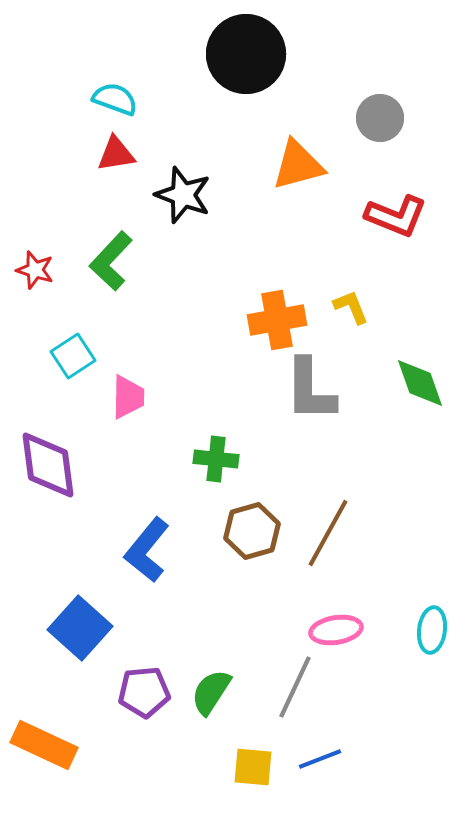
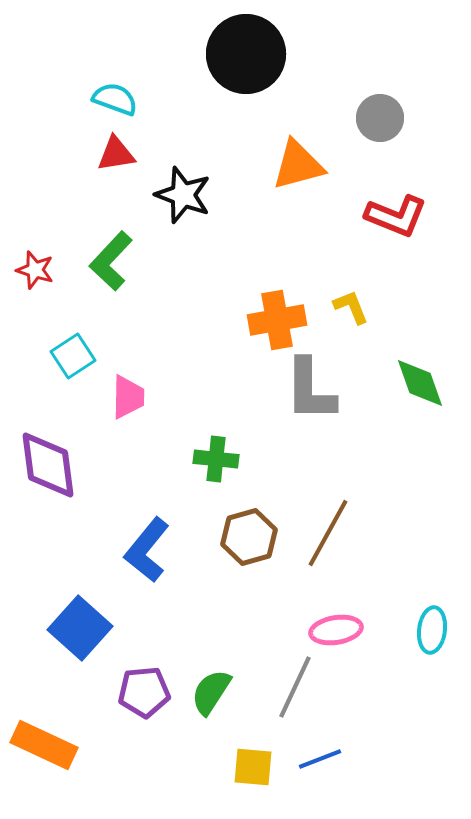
brown hexagon: moved 3 px left, 6 px down
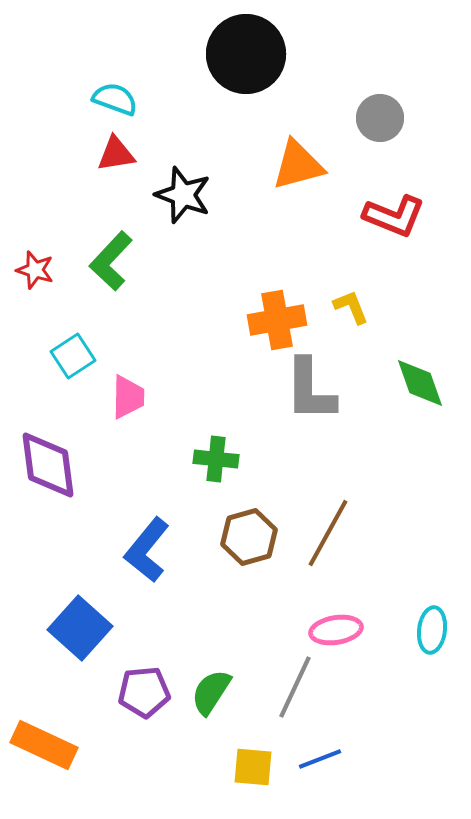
red L-shape: moved 2 px left
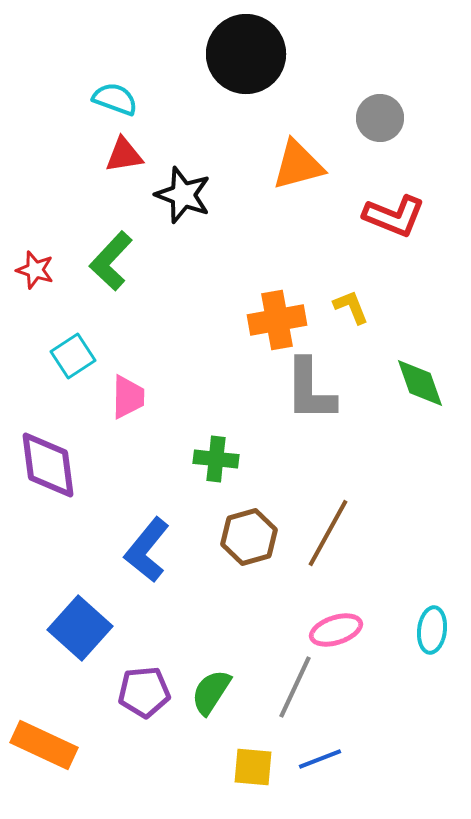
red triangle: moved 8 px right, 1 px down
pink ellipse: rotated 9 degrees counterclockwise
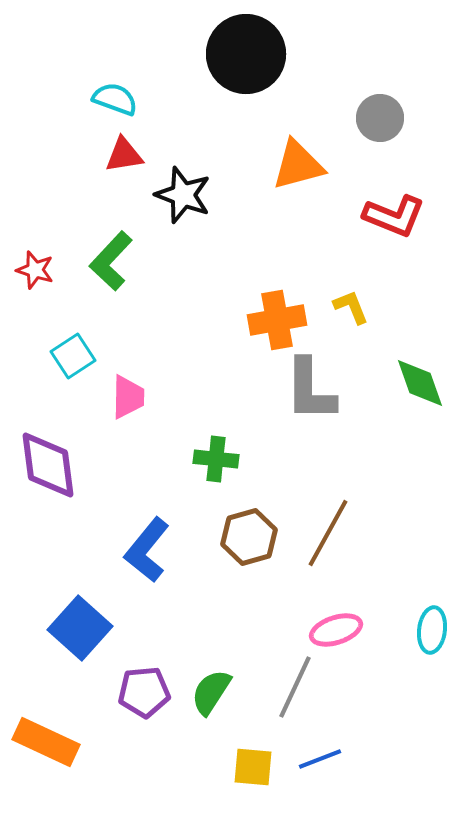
orange rectangle: moved 2 px right, 3 px up
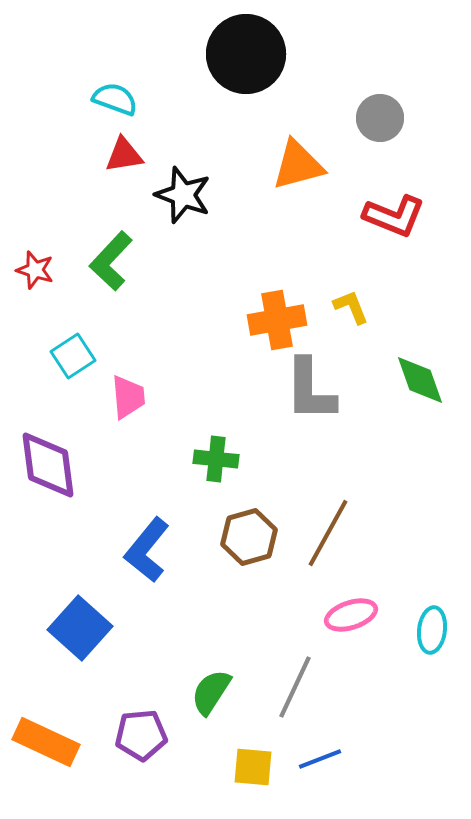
green diamond: moved 3 px up
pink trapezoid: rotated 6 degrees counterclockwise
pink ellipse: moved 15 px right, 15 px up
purple pentagon: moved 3 px left, 43 px down
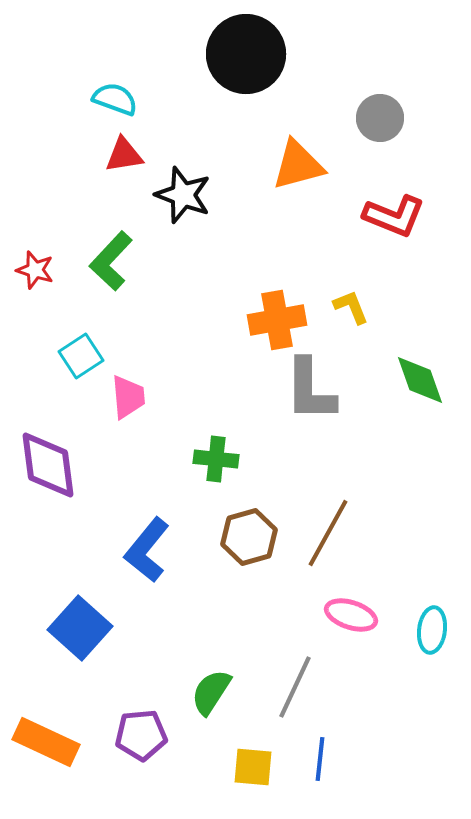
cyan square: moved 8 px right
pink ellipse: rotated 36 degrees clockwise
blue line: rotated 63 degrees counterclockwise
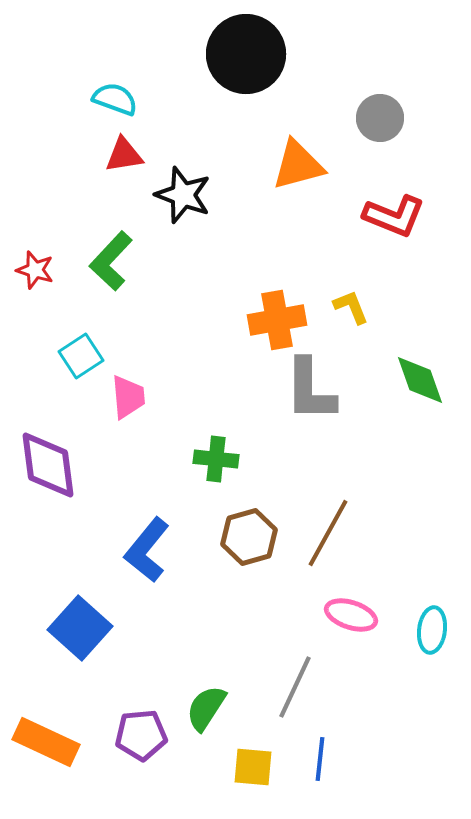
green semicircle: moved 5 px left, 16 px down
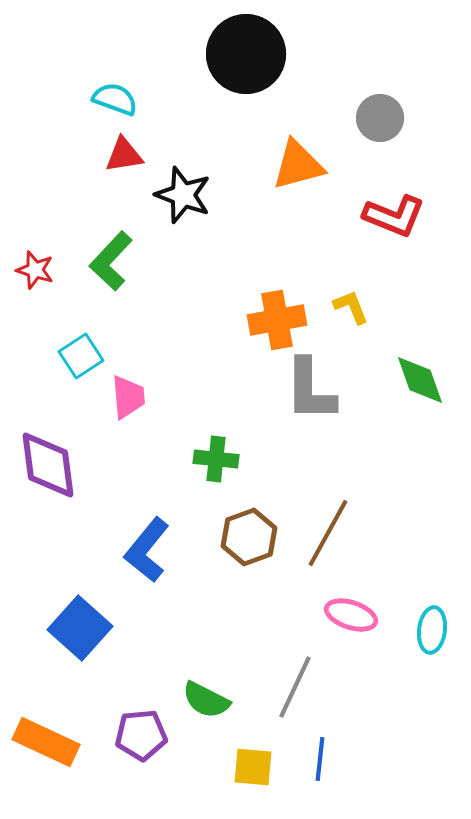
brown hexagon: rotated 4 degrees counterclockwise
green semicircle: moved 8 px up; rotated 96 degrees counterclockwise
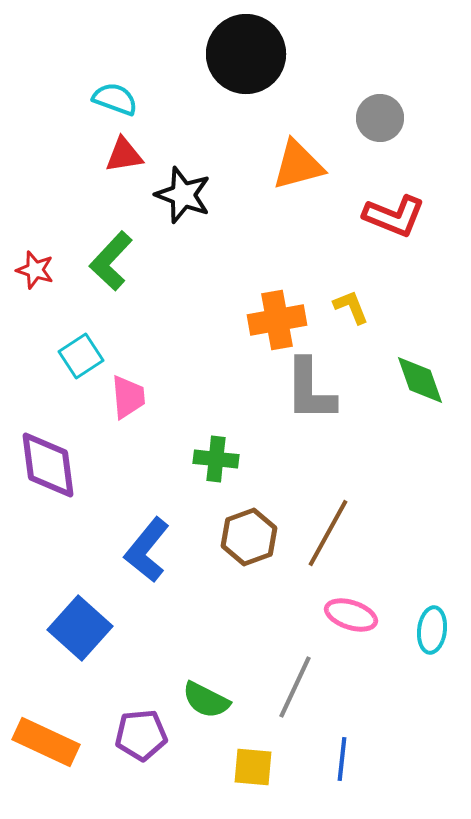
blue line: moved 22 px right
